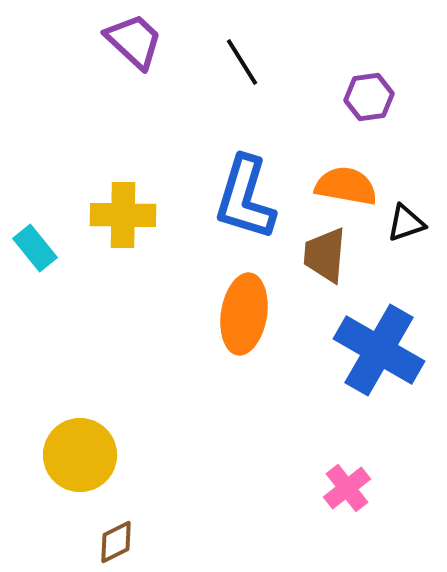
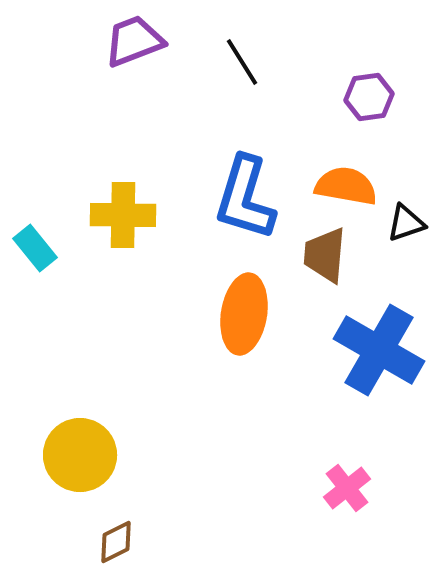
purple trapezoid: rotated 64 degrees counterclockwise
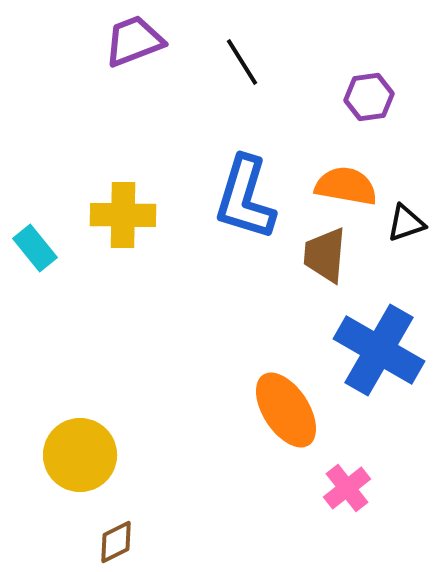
orange ellipse: moved 42 px right, 96 px down; rotated 42 degrees counterclockwise
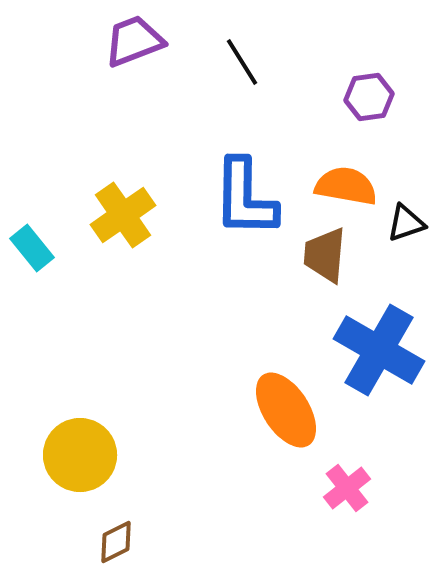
blue L-shape: rotated 16 degrees counterclockwise
yellow cross: rotated 36 degrees counterclockwise
cyan rectangle: moved 3 px left
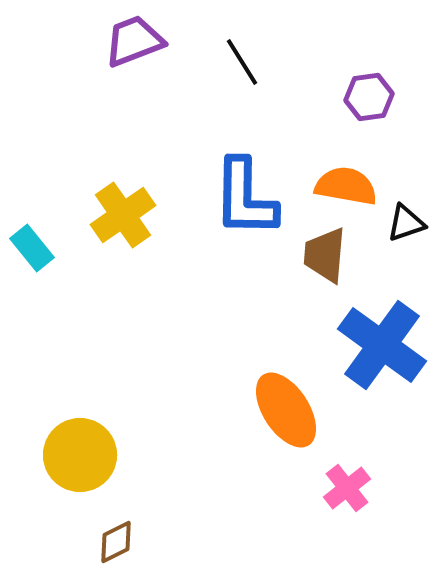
blue cross: moved 3 px right, 5 px up; rotated 6 degrees clockwise
